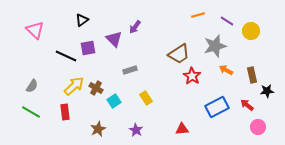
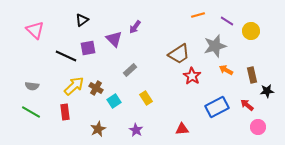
gray rectangle: rotated 24 degrees counterclockwise
gray semicircle: rotated 64 degrees clockwise
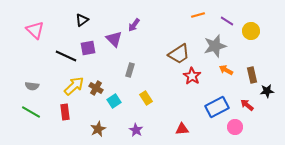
purple arrow: moved 1 px left, 2 px up
gray rectangle: rotated 32 degrees counterclockwise
pink circle: moved 23 px left
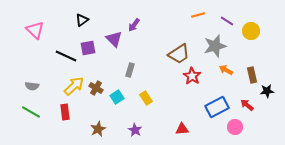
cyan square: moved 3 px right, 4 px up
purple star: moved 1 px left
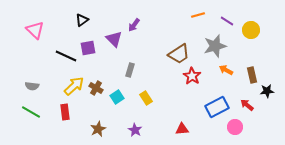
yellow circle: moved 1 px up
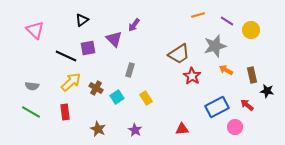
yellow arrow: moved 3 px left, 4 px up
black star: rotated 16 degrees clockwise
brown star: rotated 21 degrees counterclockwise
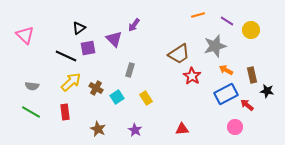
black triangle: moved 3 px left, 8 px down
pink triangle: moved 10 px left, 5 px down
blue rectangle: moved 9 px right, 13 px up
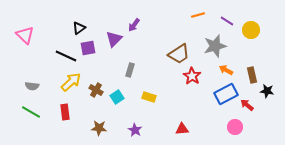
purple triangle: rotated 30 degrees clockwise
brown cross: moved 2 px down
yellow rectangle: moved 3 px right, 1 px up; rotated 40 degrees counterclockwise
brown star: moved 1 px right, 1 px up; rotated 21 degrees counterclockwise
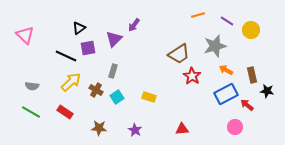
gray rectangle: moved 17 px left, 1 px down
red rectangle: rotated 49 degrees counterclockwise
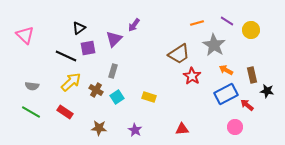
orange line: moved 1 px left, 8 px down
gray star: moved 1 px left, 1 px up; rotated 25 degrees counterclockwise
